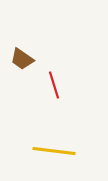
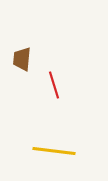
brown trapezoid: rotated 60 degrees clockwise
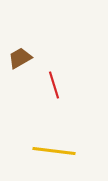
brown trapezoid: moved 2 px left, 1 px up; rotated 55 degrees clockwise
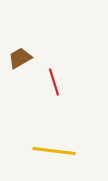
red line: moved 3 px up
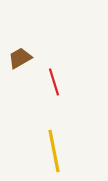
yellow line: rotated 72 degrees clockwise
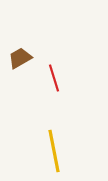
red line: moved 4 px up
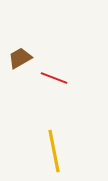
red line: rotated 52 degrees counterclockwise
